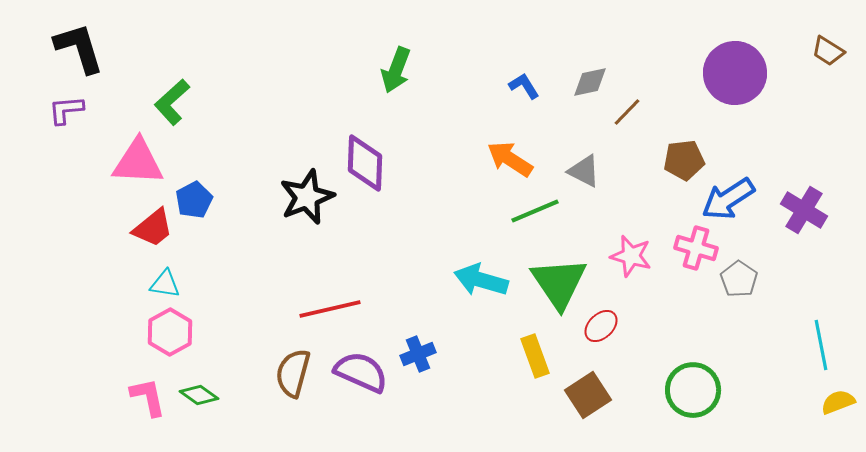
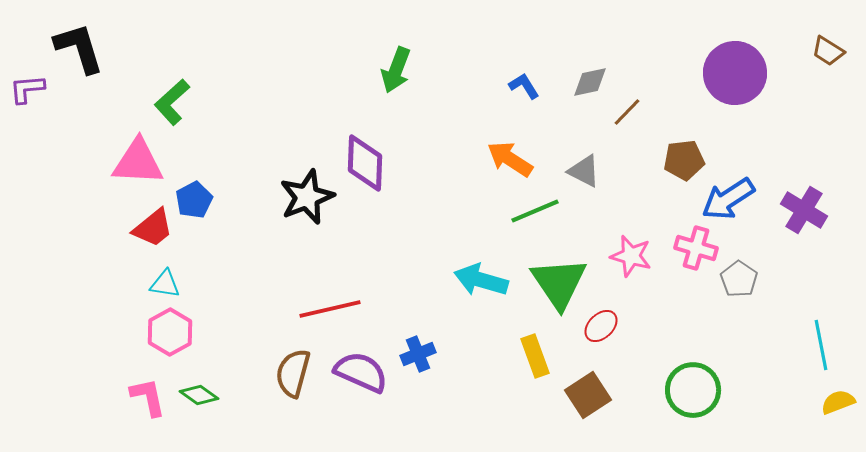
purple L-shape: moved 39 px left, 21 px up
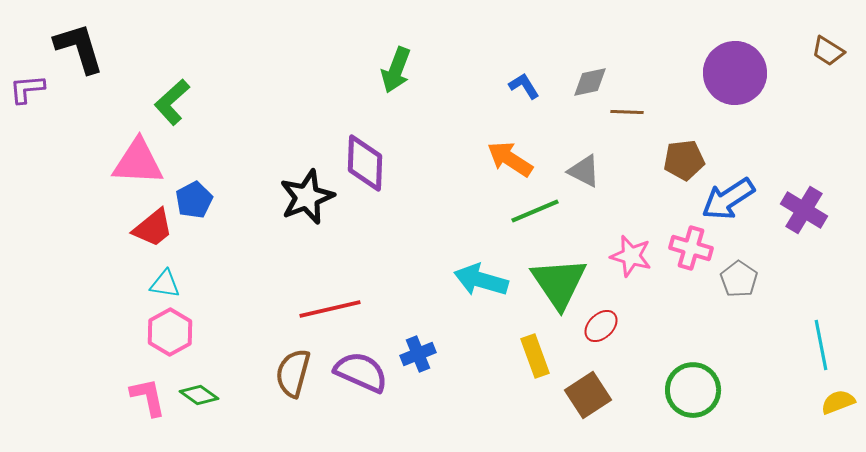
brown line: rotated 48 degrees clockwise
pink cross: moved 5 px left
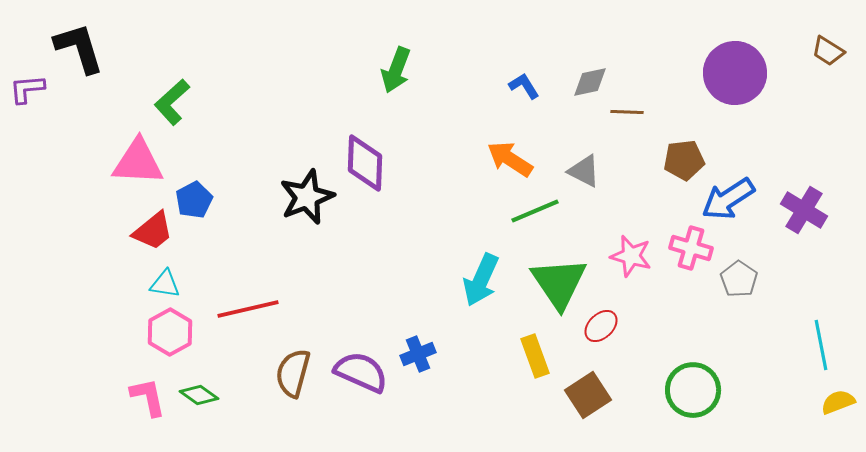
red trapezoid: moved 3 px down
cyan arrow: rotated 82 degrees counterclockwise
red line: moved 82 px left
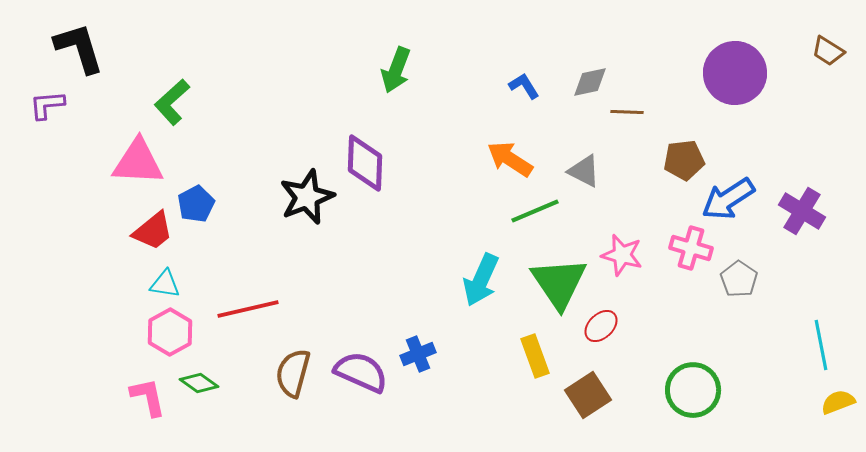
purple L-shape: moved 20 px right, 16 px down
blue pentagon: moved 2 px right, 4 px down
purple cross: moved 2 px left, 1 px down
pink star: moved 9 px left, 1 px up
green diamond: moved 12 px up
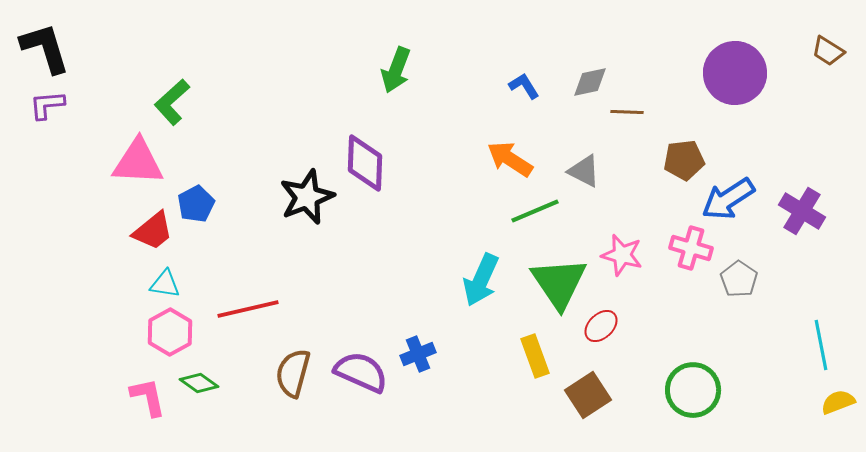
black L-shape: moved 34 px left
